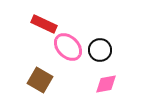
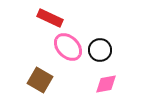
red rectangle: moved 6 px right, 6 px up
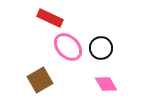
black circle: moved 1 px right, 2 px up
brown square: rotated 30 degrees clockwise
pink diamond: rotated 70 degrees clockwise
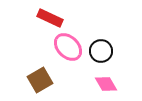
black circle: moved 3 px down
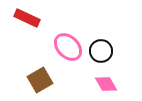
red rectangle: moved 23 px left
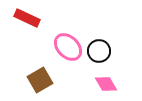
black circle: moved 2 px left
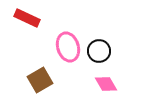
pink ellipse: rotated 28 degrees clockwise
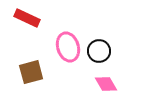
brown square: moved 9 px left, 8 px up; rotated 15 degrees clockwise
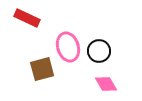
brown square: moved 11 px right, 3 px up
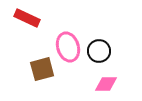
pink diamond: rotated 60 degrees counterclockwise
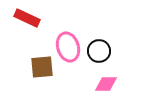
brown square: moved 2 px up; rotated 10 degrees clockwise
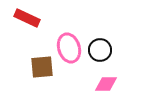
pink ellipse: moved 1 px right, 1 px down
black circle: moved 1 px right, 1 px up
